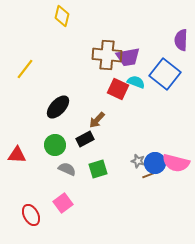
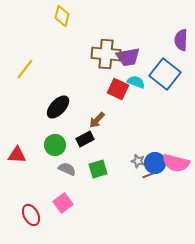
brown cross: moved 1 px left, 1 px up
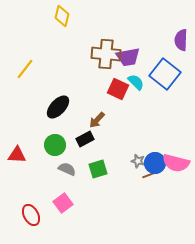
cyan semicircle: rotated 24 degrees clockwise
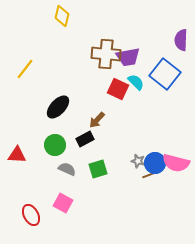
pink square: rotated 24 degrees counterclockwise
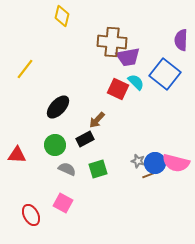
brown cross: moved 6 px right, 12 px up
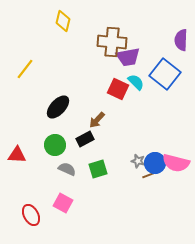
yellow diamond: moved 1 px right, 5 px down
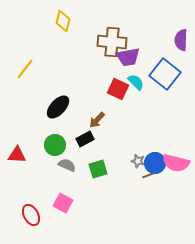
gray semicircle: moved 4 px up
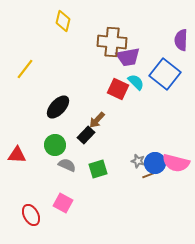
black rectangle: moved 1 px right, 4 px up; rotated 18 degrees counterclockwise
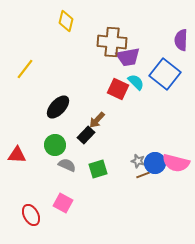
yellow diamond: moved 3 px right
brown line: moved 6 px left
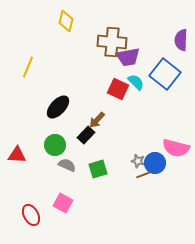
yellow line: moved 3 px right, 2 px up; rotated 15 degrees counterclockwise
pink semicircle: moved 15 px up
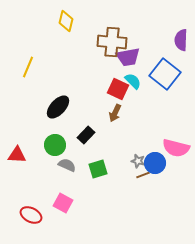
cyan semicircle: moved 3 px left, 1 px up
brown arrow: moved 18 px right, 7 px up; rotated 18 degrees counterclockwise
red ellipse: rotated 35 degrees counterclockwise
